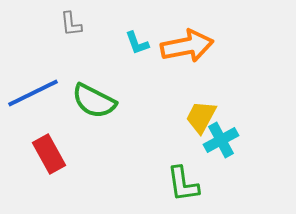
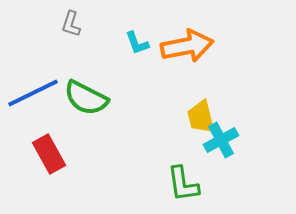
gray L-shape: rotated 24 degrees clockwise
green semicircle: moved 8 px left, 3 px up
yellow trapezoid: rotated 42 degrees counterclockwise
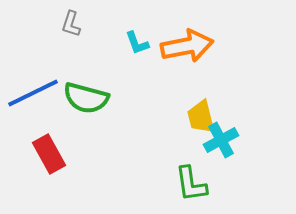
green semicircle: rotated 12 degrees counterclockwise
green L-shape: moved 8 px right
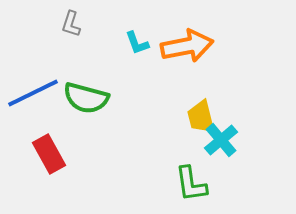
cyan cross: rotated 12 degrees counterclockwise
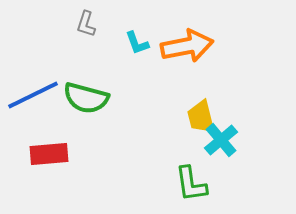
gray L-shape: moved 15 px right
blue line: moved 2 px down
red rectangle: rotated 66 degrees counterclockwise
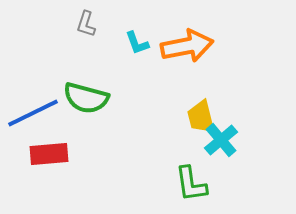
blue line: moved 18 px down
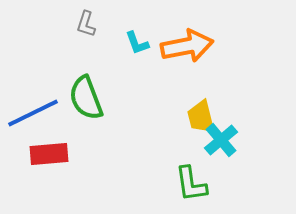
green semicircle: rotated 54 degrees clockwise
